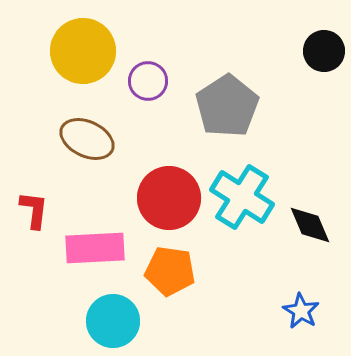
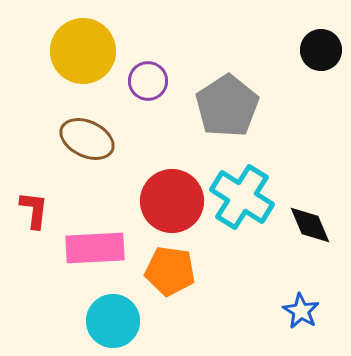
black circle: moved 3 px left, 1 px up
red circle: moved 3 px right, 3 px down
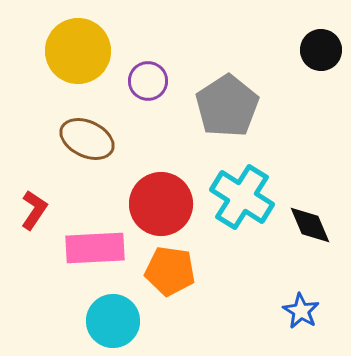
yellow circle: moved 5 px left
red circle: moved 11 px left, 3 px down
red L-shape: rotated 27 degrees clockwise
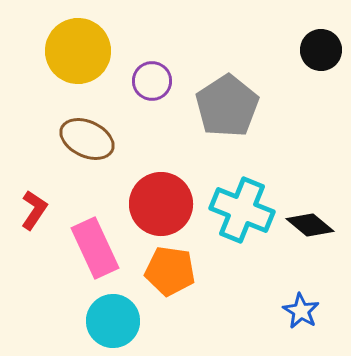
purple circle: moved 4 px right
cyan cross: moved 13 px down; rotated 10 degrees counterclockwise
black diamond: rotated 27 degrees counterclockwise
pink rectangle: rotated 68 degrees clockwise
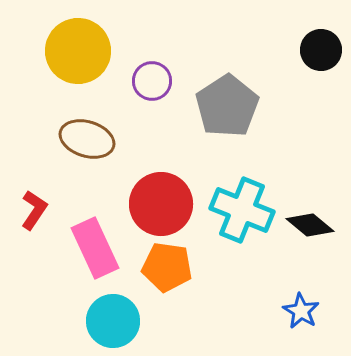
brown ellipse: rotated 8 degrees counterclockwise
orange pentagon: moved 3 px left, 4 px up
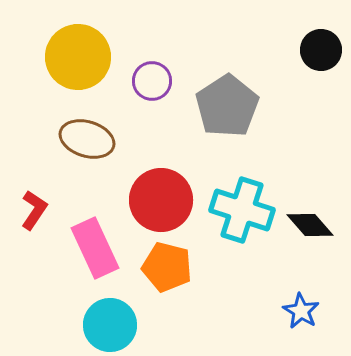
yellow circle: moved 6 px down
red circle: moved 4 px up
cyan cross: rotated 4 degrees counterclockwise
black diamond: rotated 9 degrees clockwise
orange pentagon: rotated 6 degrees clockwise
cyan circle: moved 3 px left, 4 px down
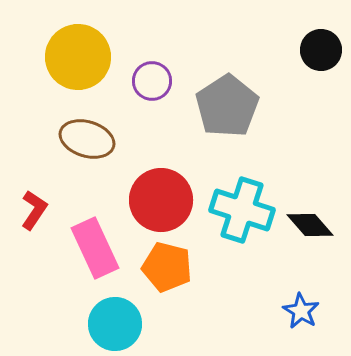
cyan circle: moved 5 px right, 1 px up
